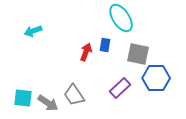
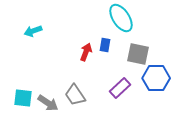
gray trapezoid: moved 1 px right
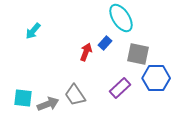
cyan arrow: rotated 30 degrees counterclockwise
blue rectangle: moved 2 px up; rotated 32 degrees clockwise
gray arrow: moved 1 px down; rotated 55 degrees counterclockwise
